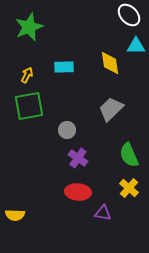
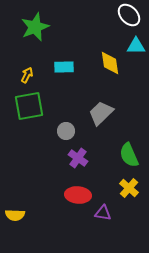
green star: moved 6 px right
gray trapezoid: moved 10 px left, 4 px down
gray circle: moved 1 px left, 1 px down
red ellipse: moved 3 px down
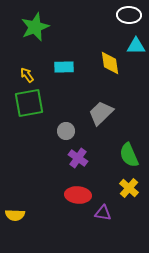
white ellipse: rotated 45 degrees counterclockwise
yellow arrow: rotated 63 degrees counterclockwise
green square: moved 3 px up
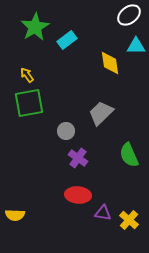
white ellipse: rotated 40 degrees counterclockwise
green star: rotated 8 degrees counterclockwise
cyan rectangle: moved 3 px right, 27 px up; rotated 36 degrees counterclockwise
yellow cross: moved 32 px down
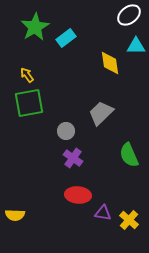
cyan rectangle: moved 1 px left, 2 px up
purple cross: moved 5 px left
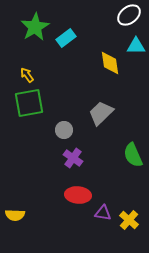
gray circle: moved 2 px left, 1 px up
green semicircle: moved 4 px right
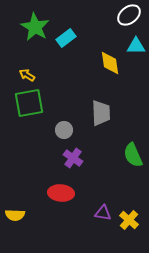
green star: rotated 12 degrees counterclockwise
yellow arrow: rotated 21 degrees counterclockwise
gray trapezoid: rotated 132 degrees clockwise
red ellipse: moved 17 px left, 2 px up
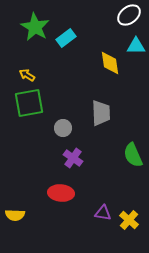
gray circle: moved 1 px left, 2 px up
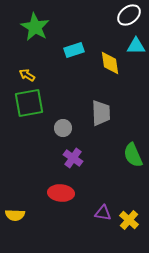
cyan rectangle: moved 8 px right, 12 px down; rotated 18 degrees clockwise
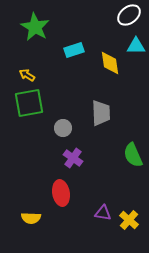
red ellipse: rotated 75 degrees clockwise
yellow semicircle: moved 16 px right, 3 px down
